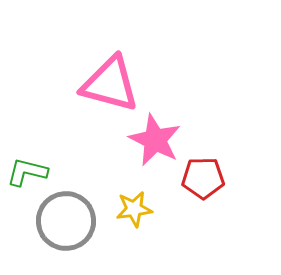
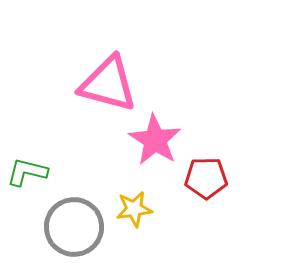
pink triangle: moved 2 px left
pink star: rotated 6 degrees clockwise
red pentagon: moved 3 px right
gray circle: moved 8 px right, 6 px down
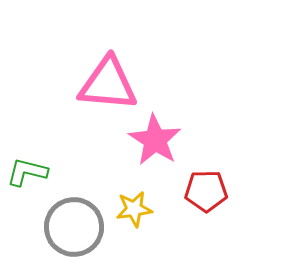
pink triangle: rotated 10 degrees counterclockwise
red pentagon: moved 13 px down
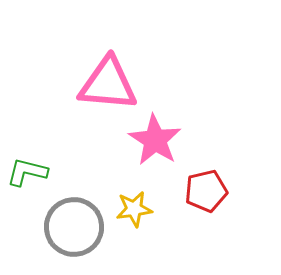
red pentagon: rotated 12 degrees counterclockwise
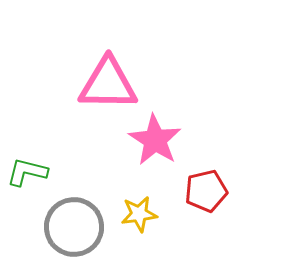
pink triangle: rotated 4 degrees counterclockwise
yellow star: moved 5 px right, 5 px down
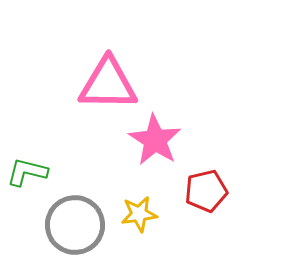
gray circle: moved 1 px right, 2 px up
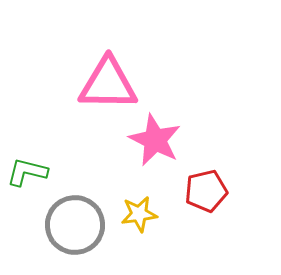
pink star: rotated 6 degrees counterclockwise
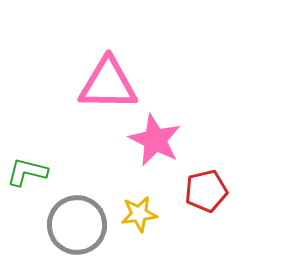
gray circle: moved 2 px right
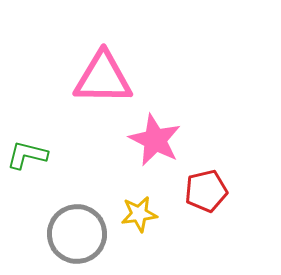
pink triangle: moved 5 px left, 6 px up
green L-shape: moved 17 px up
gray circle: moved 9 px down
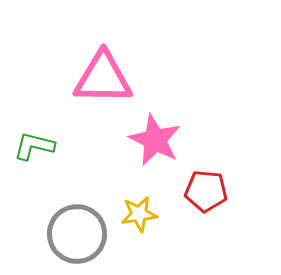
green L-shape: moved 7 px right, 9 px up
red pentagon: rotated 18 degrees clockwise
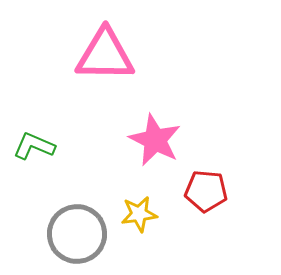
pink triangle: moved 2 px right, 23 px up
green L-shape: rotated 9 degrees clockwise
